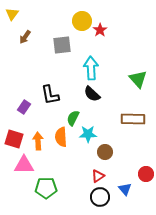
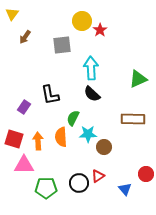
green triangle: rotated 48 degrees clockwise
brown circle: moved 1 px left, 5 px up
black circle: moved 21 px left, 14 px up
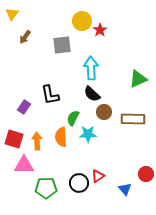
orange arrow: moved 1 px left
brown circle: moved 35 px up
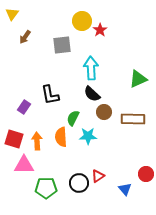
cyan star: moved 2 px down
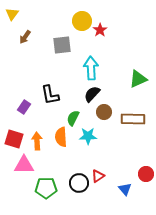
black semicircle: rotated 90 degrees clockwise
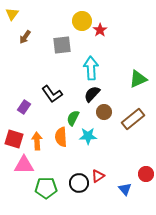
black L-shape: moved 2 px right, 1 px up; rotated 25 degrees counterclockwise
brown rectangle: rotated 40 degrees counterclockwise
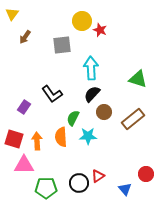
red star: rotated 16 degrees counterclockwise
green triangle: rotated 42 degrees clockwise
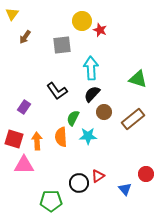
black L-shape: moved 5 px right, 3 px up
green pentagon: moved 5 px right, 13 px down
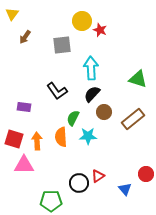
purple rectangle: rotated 64 degrees clockwise
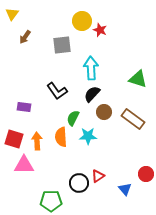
brown rectangle: rotated 75 degrees clockwise
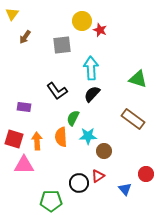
brown circle: moved 39 px down
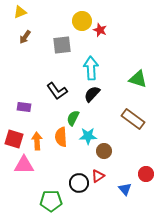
yellow triangle: moved 8 px right, 2 px up; rotated 32 degrees clockwise
